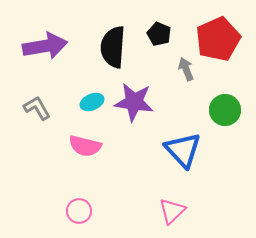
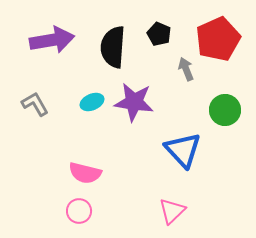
purple arrow: moved 7 px right, 6 px up
gray L-shape: moved 2 px left, 4 px up
pink semicircle: moved 27 px down
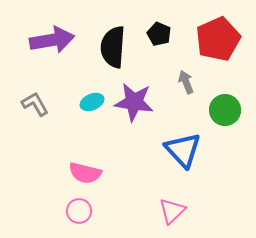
gray arrow: moved 13 px down
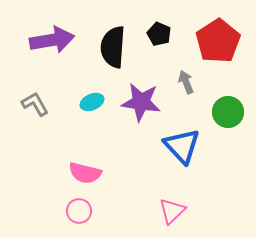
red pentagon: moved 2 px down; rotated 9 degrees counterclockwise
purple star: moved 7 px right
green circle: moved 3 px right, 2 px down
blue triangle: moved 1 px left, 4 px up
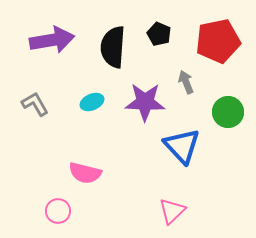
red pentagon: rotated 21 degrees clockwise
purple star: moved 4 px right; rotated 6 degrees counterclockwise
pink circle: moved 21 px left
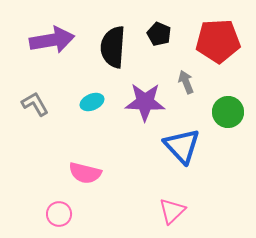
red pentagon: rotated 9 degrees clockwise
pink circle: moved 1 px right, 3 px down
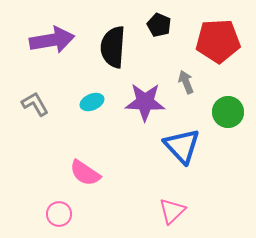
black pentagon: moved 9 px up
pink semicircle: rotated 20 degrees clockwise
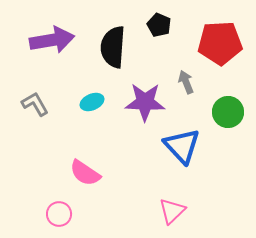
red pentagon: moved 2 px right, 2 px down
